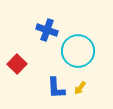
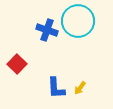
cyan circle: moved 30 px up
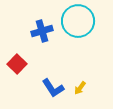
blue cross: moved 5 px left, 1 px down; rotated 35 degrees counterclockwise
blue L-shape: moved 3 px left; rotated 30 degrees counterclockwise
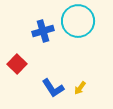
blue cross: moved 1 px right
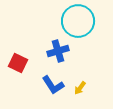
blue cross: moved 15 px right, 20 px down
red square: moved 1 px right, 1 px up; rotated 18 degrees counterclockwise
blue L-shape: moved 3 px up
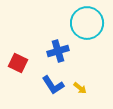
cyan circle: moved 9 px right, 2 px down
yellow arrow: rotated 88 degrees counterclockwise
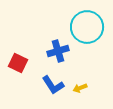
cyan circle: moved 4 px down
yellow arrow: rotated 120 degrees clockwise
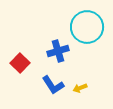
red square: moved 2 px right; rotated 18 degrees clockwise
